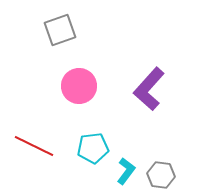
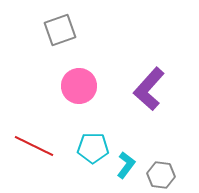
cyan pentagon: rotated 8 degrees clockwise
cyan L-shape: moved 6 px up
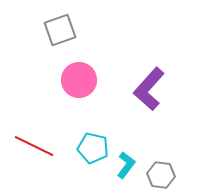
pink circle: moved 6 px up
cyan pentagon: rotated 12 degrees clockwise
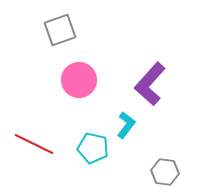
purple L-shape: moved 1 px right, 5 px up
red line: moved 2 px up
cyan L-shape: moved 40 px up
gray hexagon: moved 4 px right, 3 px up
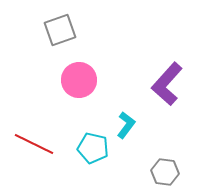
purple L-shape: moved 17 px right
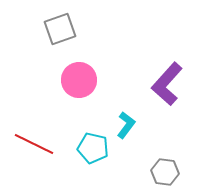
gray square: moved 1 px up
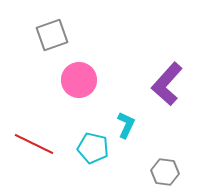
gray square: moved 8 px left, 6 px down
cyan L-shape: rotated 12 degrees counterclockwise
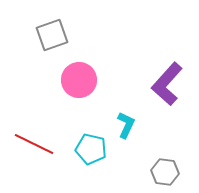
cyan pentagon: moved 2 px left, 1 px down
